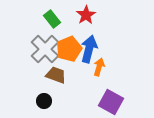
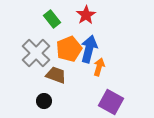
gray cross: moved 9 px left, 4 px down
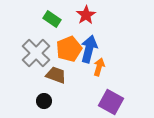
green rectangle: rotated 18 degrees counterclockwise
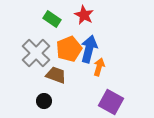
red star: moved 2 px left; rotated 12 degrees counterclockwise
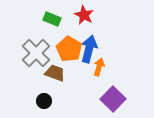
green rectangle: rotated 12 degrees counterclockwise
orange pentagon: rotated 20 degrees counterclockwise
brown trapezoid: moved 1 px left, 2 px up
purple square: moved 2 px right, 3 px up; rotated 15 degrees clockwise
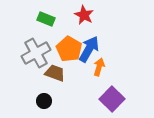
green rectangle: moved 6 px left
blue arrow: rotated 16 degrees clockwise
gray cross: rotated 16 degrees clockwise
purple square: moved 1 px left
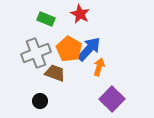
red star: moved 4 px left, 1 px up
blue arrow: rotated 12 degrees clockwise
gray cross: rotated 8 degrees clockwise
black circle: moved 4 px left
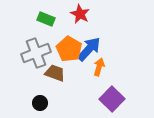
black circle: moved 2 px down
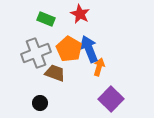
blue arrow: rotated 64 degrees counterclockwise
purple square: moved 1 px left
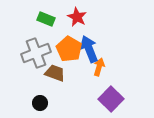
red star: moved 3 px left, 3 px down
